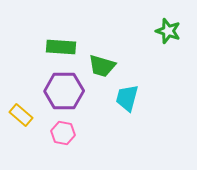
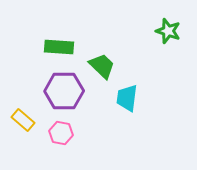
green rectangle: moved 2 px left
green trapezoid: rotated 152 degrees counterclockwise
cyan trapezoid: rotated 8 degrees counterclockwise
yellow rectangle: moved 2 px right, 5 px down
pink hexagon: moved 2 px left
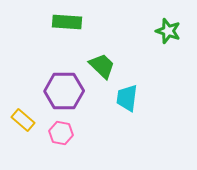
green rectangle: moved 8 px right, 25 px up
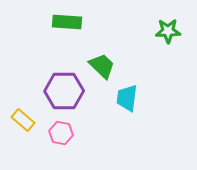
green star: rotated 20 degrees counterclockwise
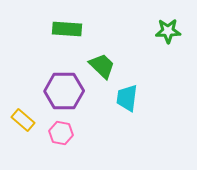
green rectangle: moved 7 px down
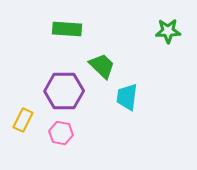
cyan trapezoid: moved 1 px up
yellow rectangle: rotated 75 degrees clockwise
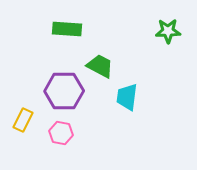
green trapezoid: moved 2 px left; rotated 16 degrees counterclockwise
